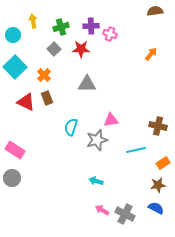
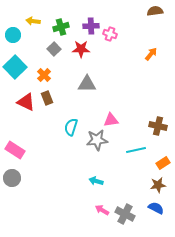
yellow arrow: rotated 72 degrees counterclockwise
gray star: rotated 10 degrees clockwise
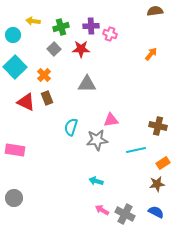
pink rectangle: rotated 24 degrees counterclockwise
gray circle: moved 2 px right, 20 px down
brown star: moved 1 px left, 1 px up
blue semicircle: moved 4 px down
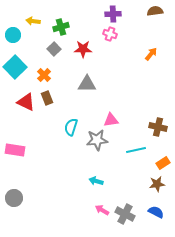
purple cross: moved 22 px right, 12 px up
red star: moved 2 px right
brown cross: moved 1 px down
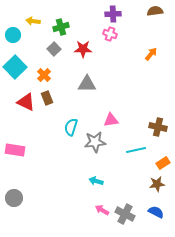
gray star: moved 2 px left, 2 px down
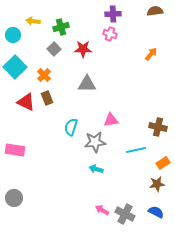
cyan arrow: moved 12 px up
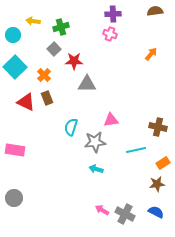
red star: moved 9 px left, 12 px down
